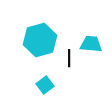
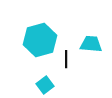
black line: moved 3 px left, 1 px down
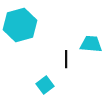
cyan hexagon: moved 20 px left, 15 px up
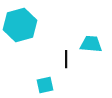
cyan square: rotated 24 degrees clockwise
